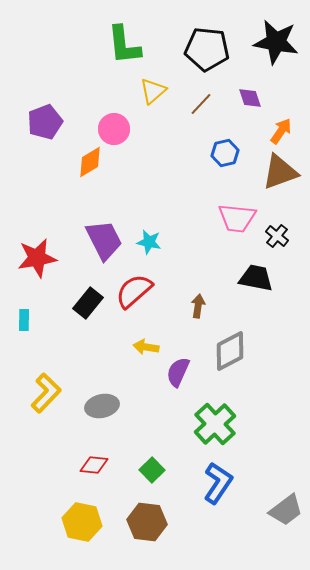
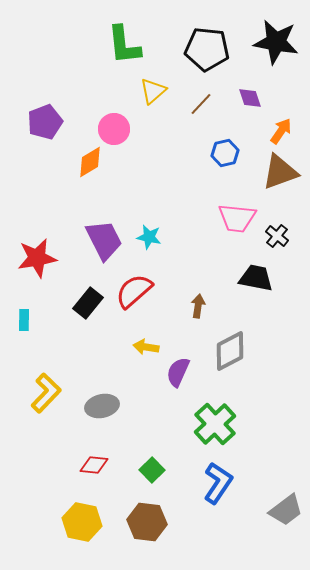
cyan star: moved 5 px up
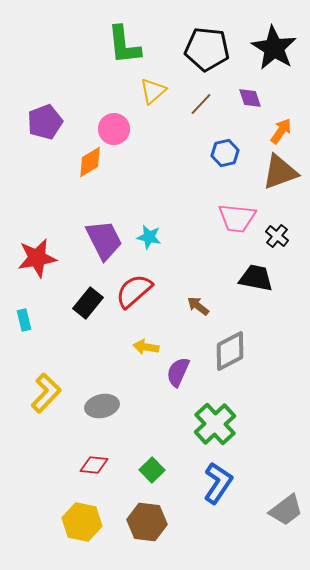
black star: moved 2 px left, 6 px down; rotated 21 degrees clockwise
brown arrow: rotated 60 degrees counterclockwise
cyan rectangle: rotated 15 degrees counterclockwise
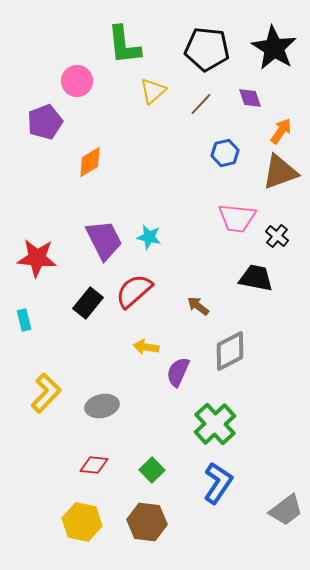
pink circle: moved 37 px left, 48 px up
red star: rotated 15 degrees clockwise
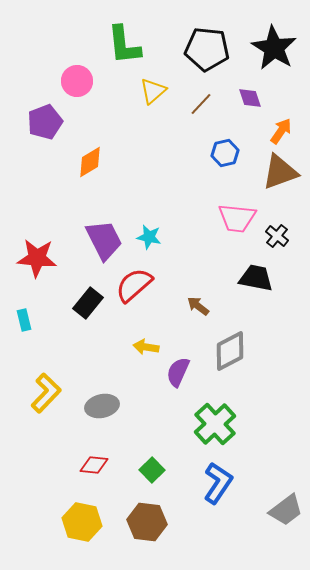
red semicircle: moved 6 px up
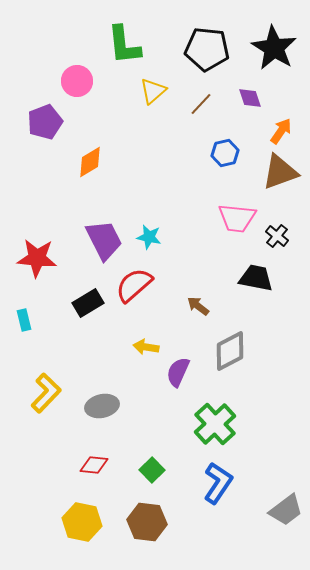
black rectangle: rotated 20 degrees clockwise
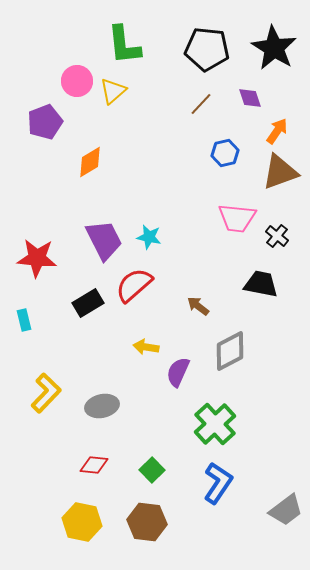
yellow triangle: moved 40 px left
orange arrow: moved 4 px left
black trapezoid: moved 5 px right, 6 px down
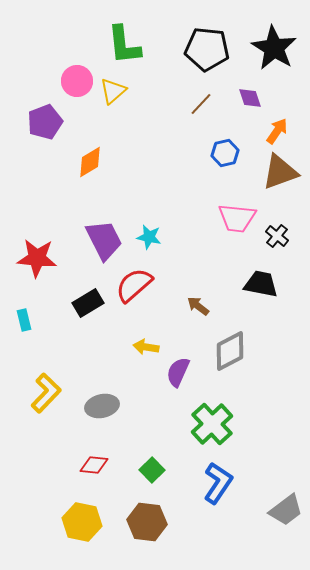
green cross: moved 3 px left
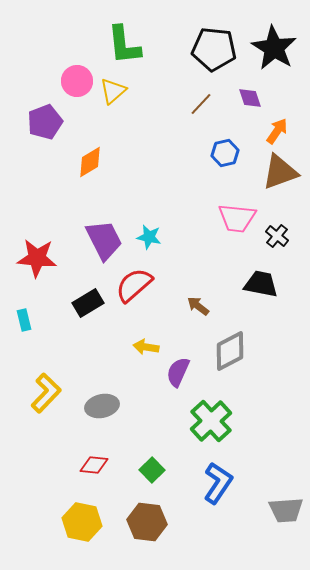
black pentagon: moved 7 px right
green cross: moved 1 px left, 3 px up
gray trapezoid: rotated 33 degrees clockwise
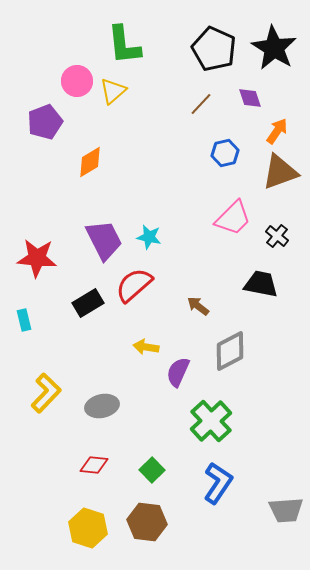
black pentagon: rotated 18 degrees clockwise
pink trapezoid: moved 4 px left; rotated 51 degrees counterclockwise
yellow hexagon: moved 6 px right, 6 px down; rotated 6 degrees clockwise
